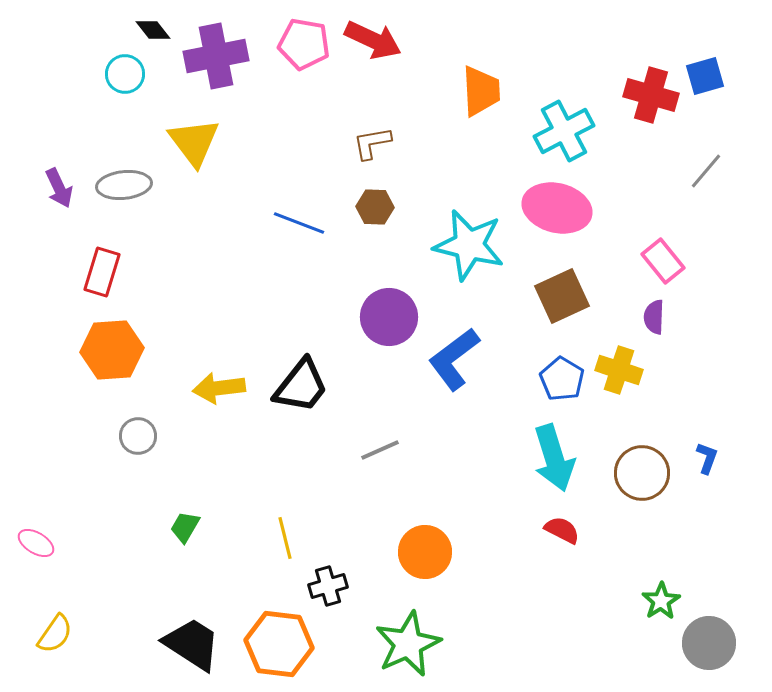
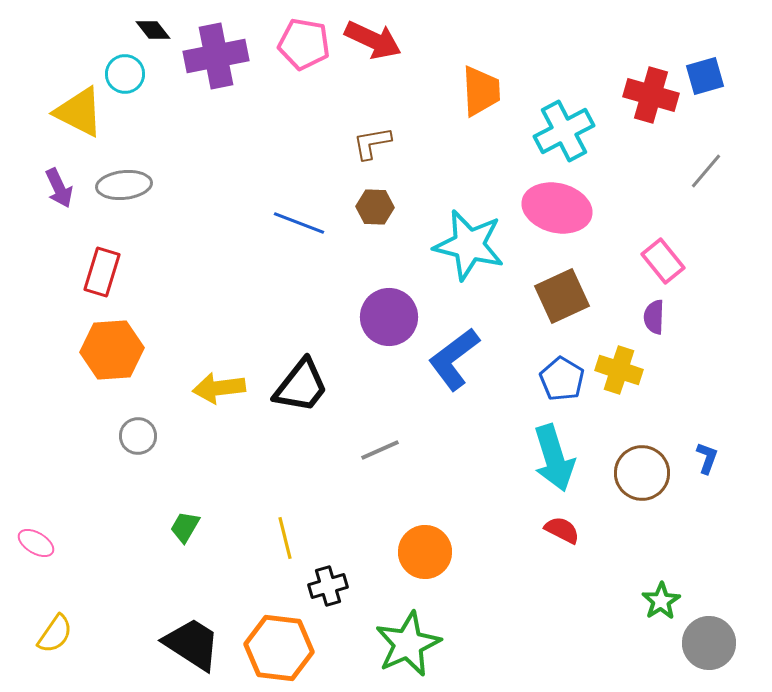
yellow triangle at (194, 142): moved 115 px left, 30 px up; rotated 26 degrees counterclockwise
orange hexagon at (279, 644): moved 4 px down
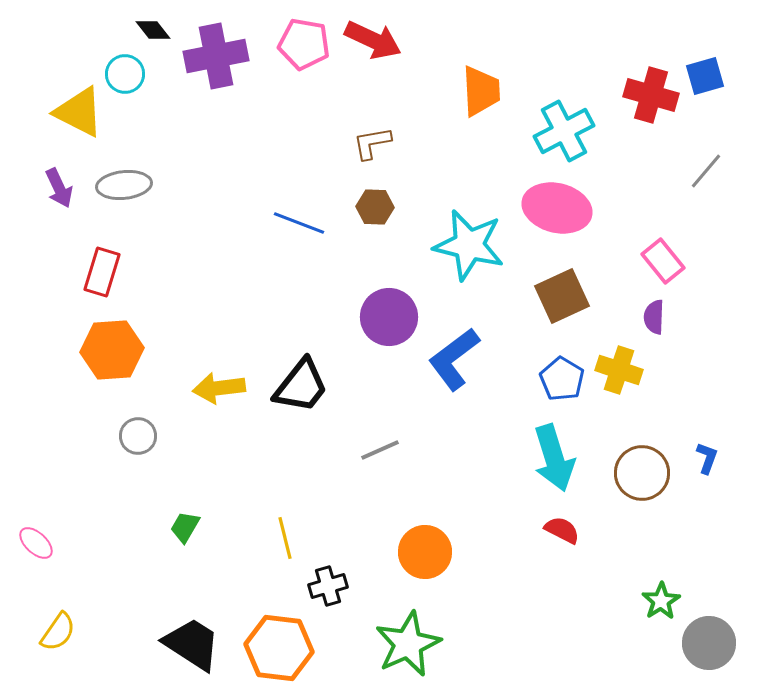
pink ellipse at (36, 543): rotated 12 degrees clockwise
yellow semicircle at (55, 634): moved 3 px right, 2 px up
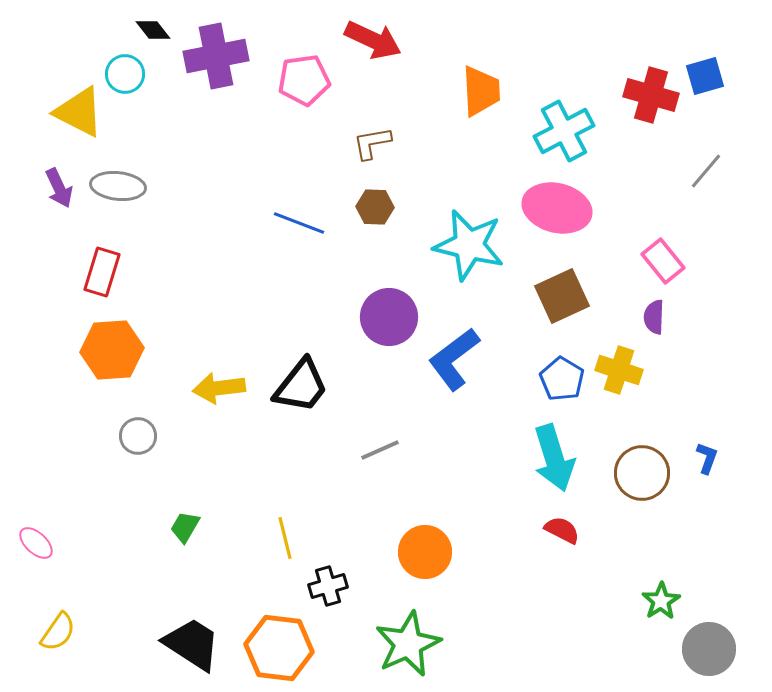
pink pentagon at (304, 44): moved 36 px down; rotated 18 degrees counterclockwise
gray ellipse at (124, 185): moved 6 px left, 1 px down; rotated 12 degrees clockwise
gray circle at (709, 643): moved 6 px down
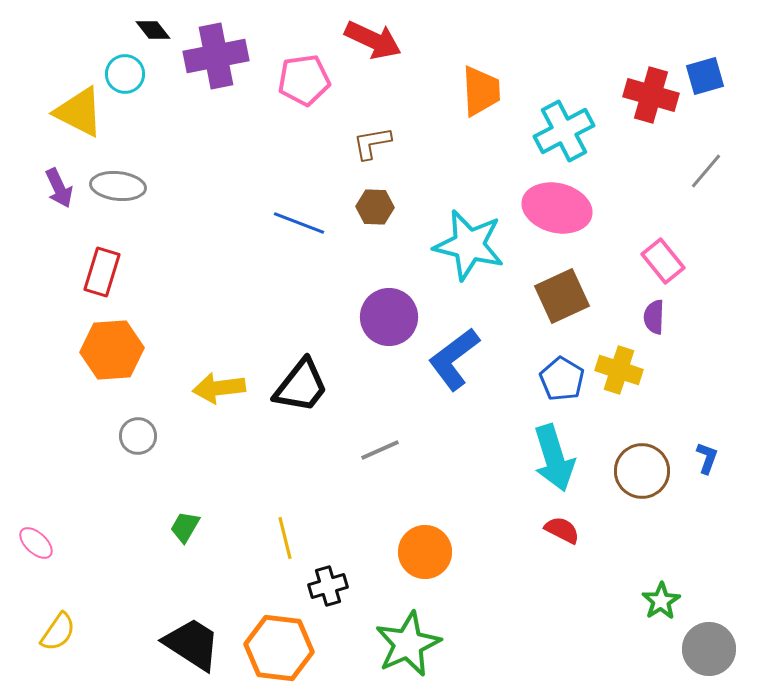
brown circle at (642, 473): moved 2 px up
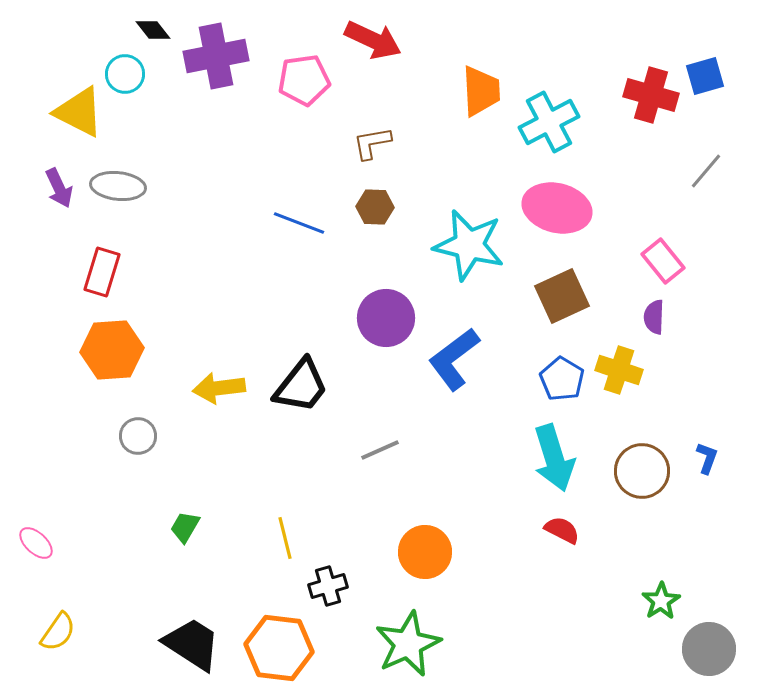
cyan cross at (564, 131): moved 15 px left, 9 px up
purple circle at (389, 317): moved 3 px left, 1 px down
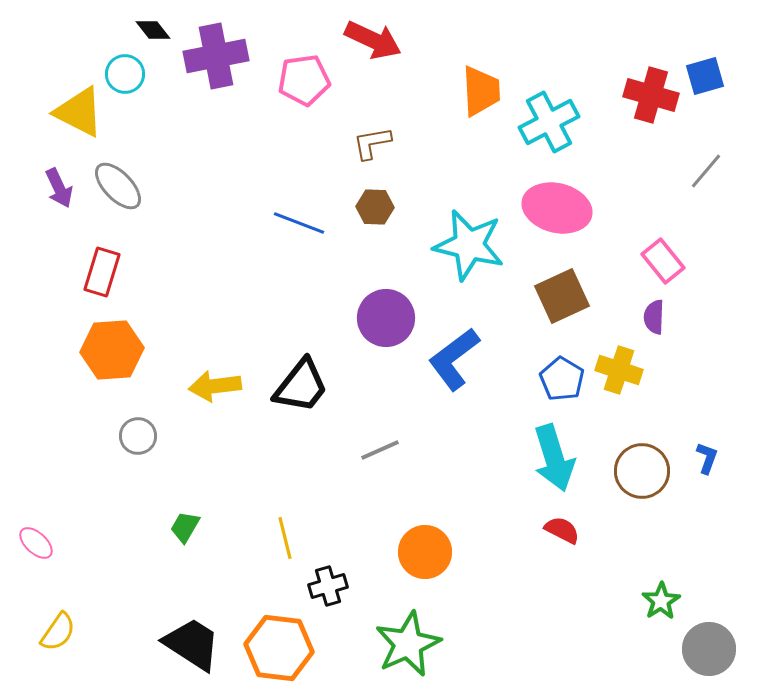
gray ellipse at (118, 186): rotated 40 degrees clockwise
yellow arrow at (219, 388): moved 4 px left, 2 px up
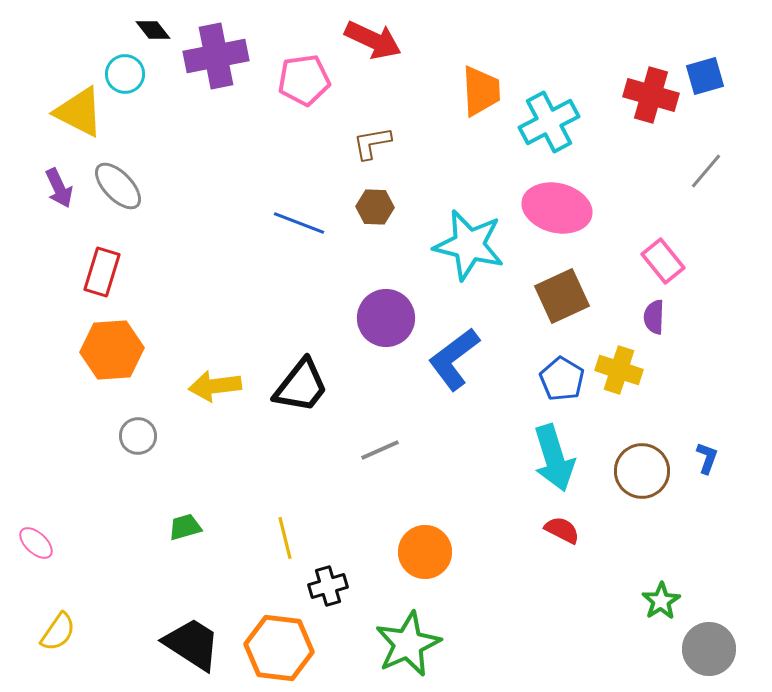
green trapezoid at (185, 527): rotated 44 degrees clockwise
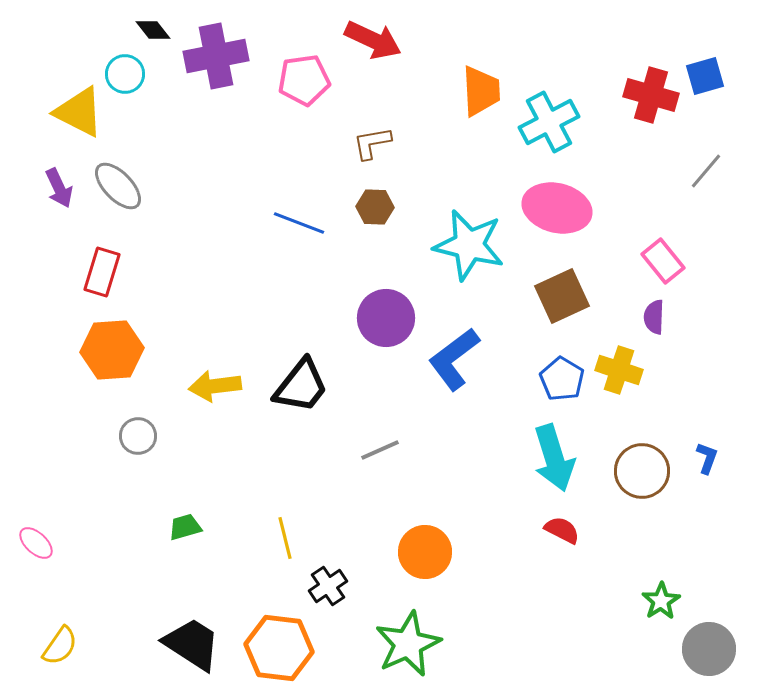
black cross at (328, 586): rotated 18 degrees counterclockwise
yellow semicircle at (58, 632): moved 2 px right, 14 px down
